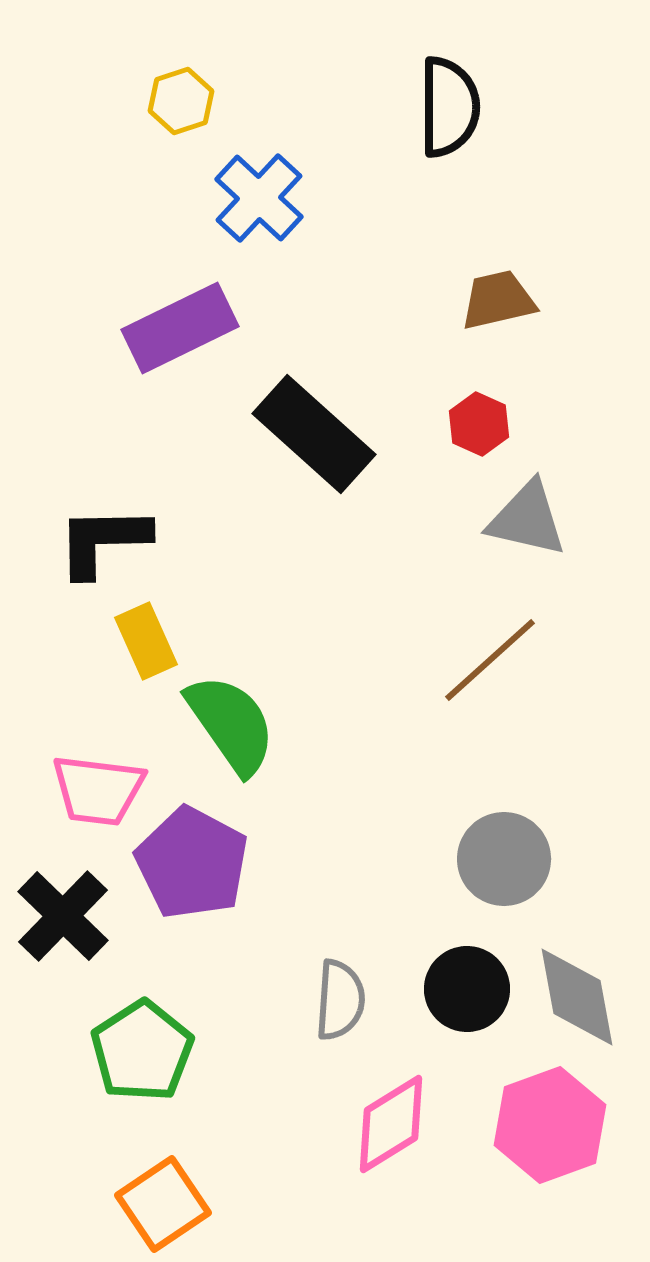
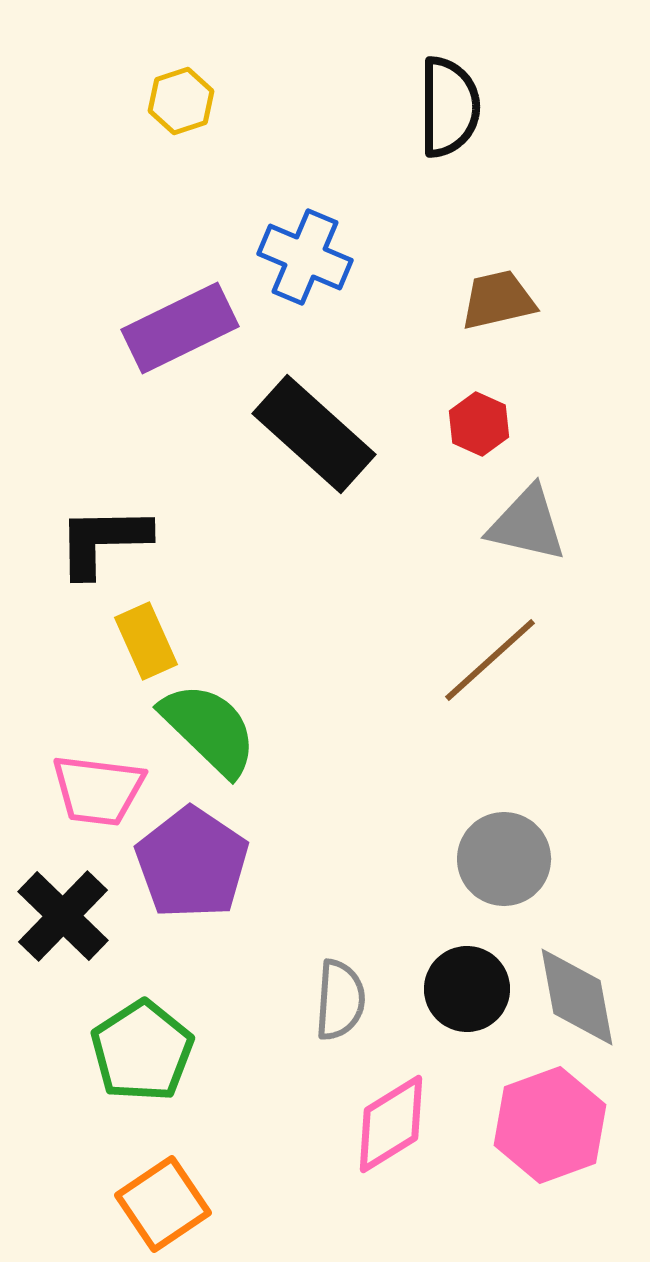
blue cross: moved 46 px right, 59 px down; rotated 20 degrees counterclockwise
gray triangle: moved 5 px down
green semicircle: moved 22 px left, 5 px down; rotated 11 degrees counterclockwise
purple pentagon: rotated 6 degrees clockwise
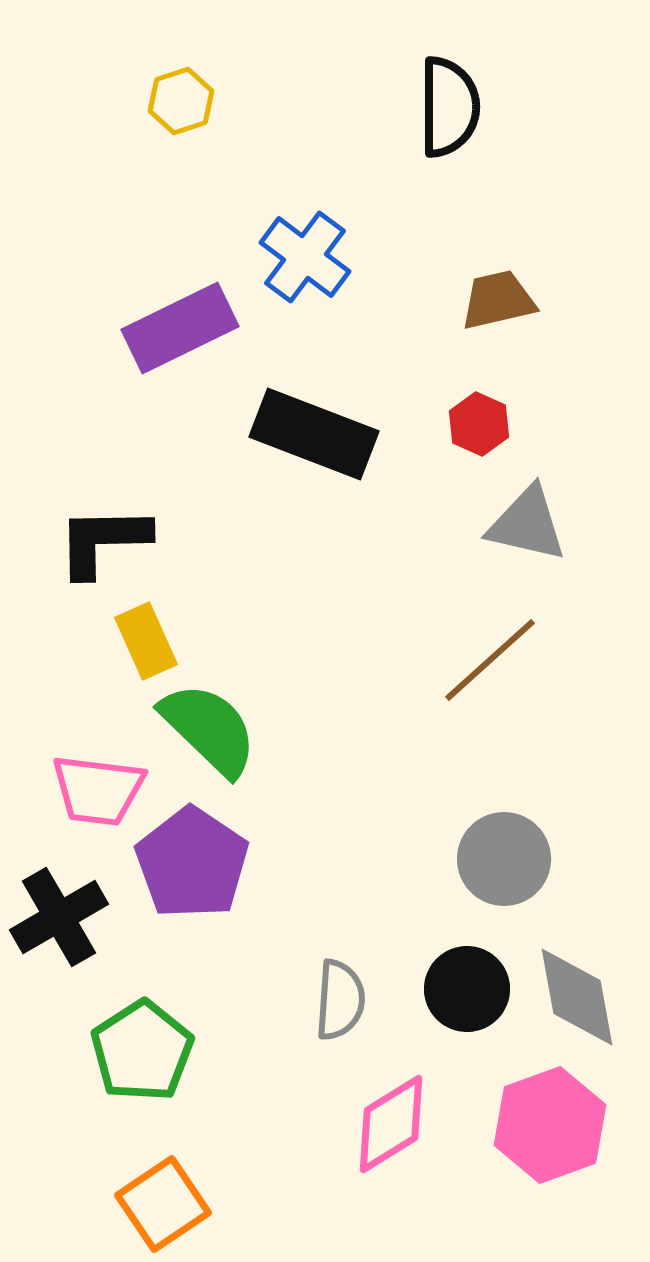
blue cross: rotated 14 degrees clockwise
black rectangle: rotated 21 degrees counterclockwise
black cross: moved 4 px left, 1 px down; rotated 16 degrees clockwise
